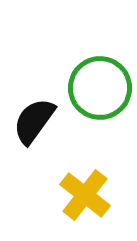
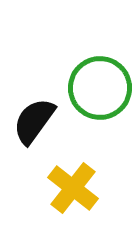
yellow cross: moved 12 px left, 7 px up
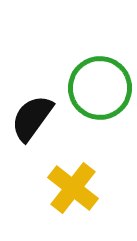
black semicircle: moved 2 px left, 3 px up
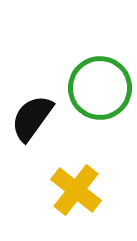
yellow cross: moved 3 px right, 2 px down
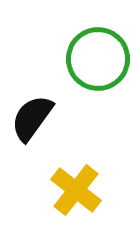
green circle: moved 2 px left, 29 px up
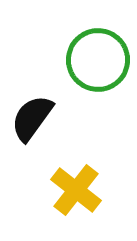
green circle: moved 1 px down
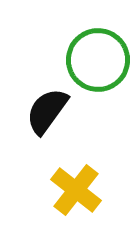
black semicircle: moved 15 px right, 7 px up
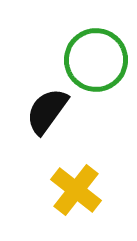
green circle: moved 2 px left
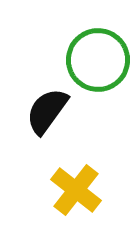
green circle: moved 2 px right
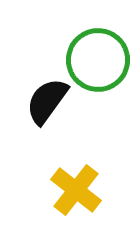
black semicircle: moved 10 px up
